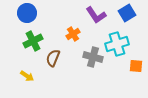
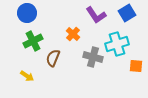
orange cross: rotated 16 degrees counterclockwise
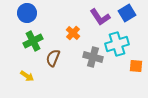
purple L-shape: moved 4 px right, 2 px down
orange cross: moved 1 px up
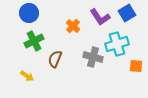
blue circle: moved 2 px right
orange cross: moved 7 px up
green cross: moved 1 px right
brown semicircle: moved 2 px right, 1 px down
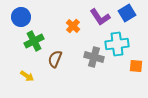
blue circle: moved 8 px left, 4 px down
cyan cross: rotated 10 degrees clockwise
gray cross: moved 1 px right
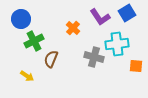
blue circle: moved 2 px down
orange cross: moved 2 px down
brown semicircle: moved 4 px left
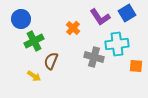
brown semicircle: moved 2 px down
yellow arrow: moved 7 px right
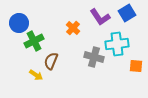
blue circle: moved 2 px left, 4 px down
yellow arrow: moved 2 px right, 1 px up
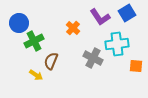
gray cross: moved 1 px left, 1 px down; rotated 12 degrees clockwise
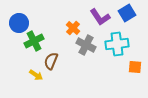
gray cross: moved 7 px left, 13 px up
orange square: moved 1 px left, 1 px down
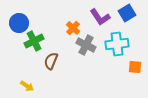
yellow arrow: moved 9 px left, 11 px down
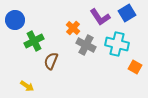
blue circle: moved 4 px left, 3 px up
cyan cross: rotated 20 degrees clockwise
orange square: rotated 24 degrees clockwise
